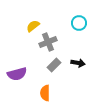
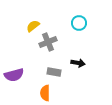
gray rectangle: moved 7 px down; rotated 56 degrees clockwise
purple semicircle: moved 3 px left, 1 px down
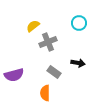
gray rectangle: rotated 24 degrees clockwise
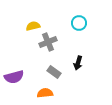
yellow semicircle: rotated 24 degrees clockwise
black arrow: rotated 96 degrees clockwise
purple semicircle: moved 2 px down
orange semicircle: rotated 84 degrees clockwise
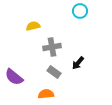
cyan circle: moved 1 px right, 12 px up
gray cross: moved 4 px right, 5 px down; rotated 12 degrees clockwise
black arrow: rotated 24 degrees clockwise
purple semicircle: rotated 54 degrees clockwise
orange semicircle: moved 1 px right, 1 px down
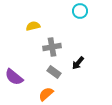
orange semicircle: rotated 35 degrees counterclockwise
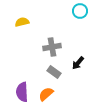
yellow semicircle: moved 11 px left, 4 px up
purple semicircle: moved 8 px right, 15 px down; rotated 48 degrees clockwise
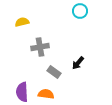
gray cross: moved 12 px left
orange semicircle: rotated 49 degrees clockwise
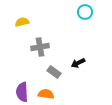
cyan circle: moved 5 px right, 1 px down
black arrow: rotated 24 degrees clockwise
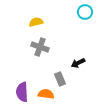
yellow semicircle: moved 14 px right
gray cross: rotated 30 degrees clockwise
gray rectangle: moved 6 px right, 7 px down; rotated 32 degrees clockwise
